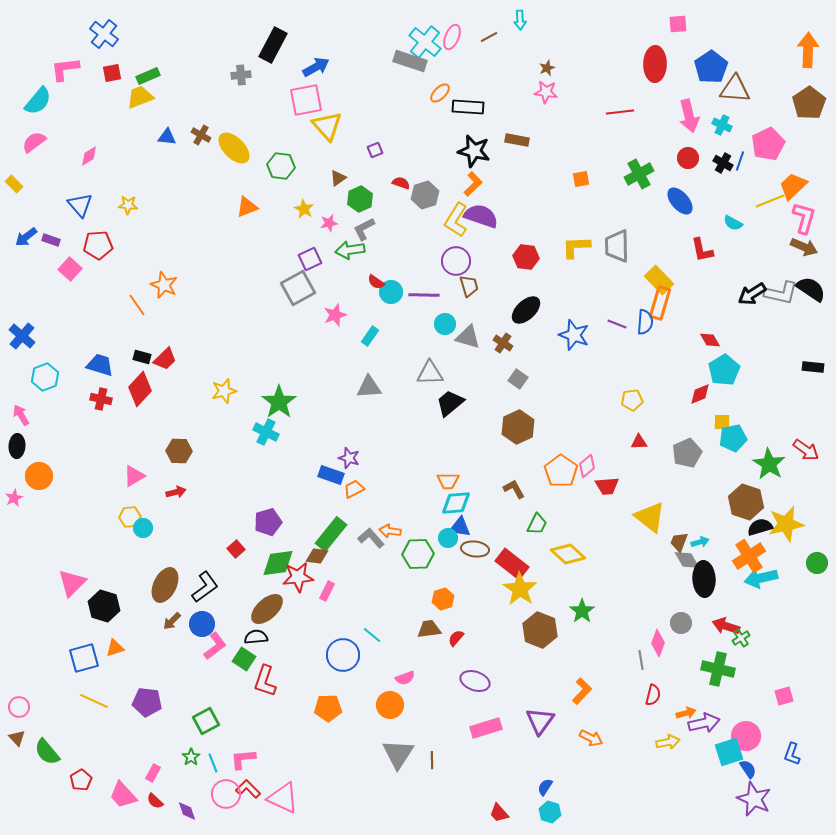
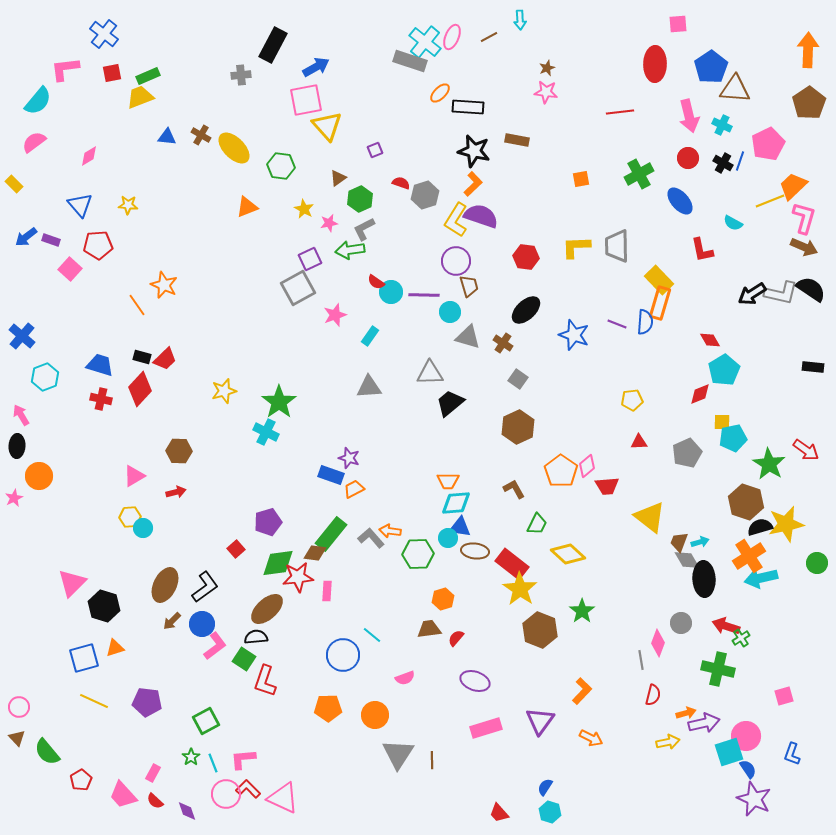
cyan circle at (445, 324): moved 5 px right, 12 px up
brown ellipse at (475, 549): moved 2 px down
brown diamond at (317, 556): moved 2 px left, 3 px up
pink rectangle at (327, 591): rotated 24 degrees counterclockwise
orange circle at (390, 705): moved 15 px left, 10 px down
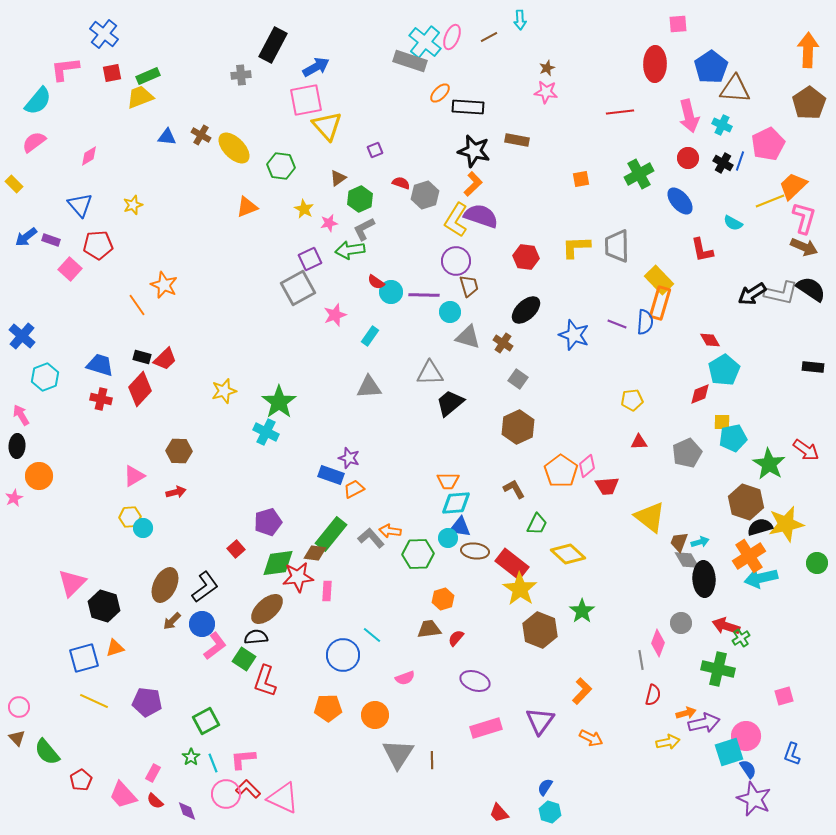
yellow star at (128, 205): moved 5 px right; rotated 24 degrees counterclockwise
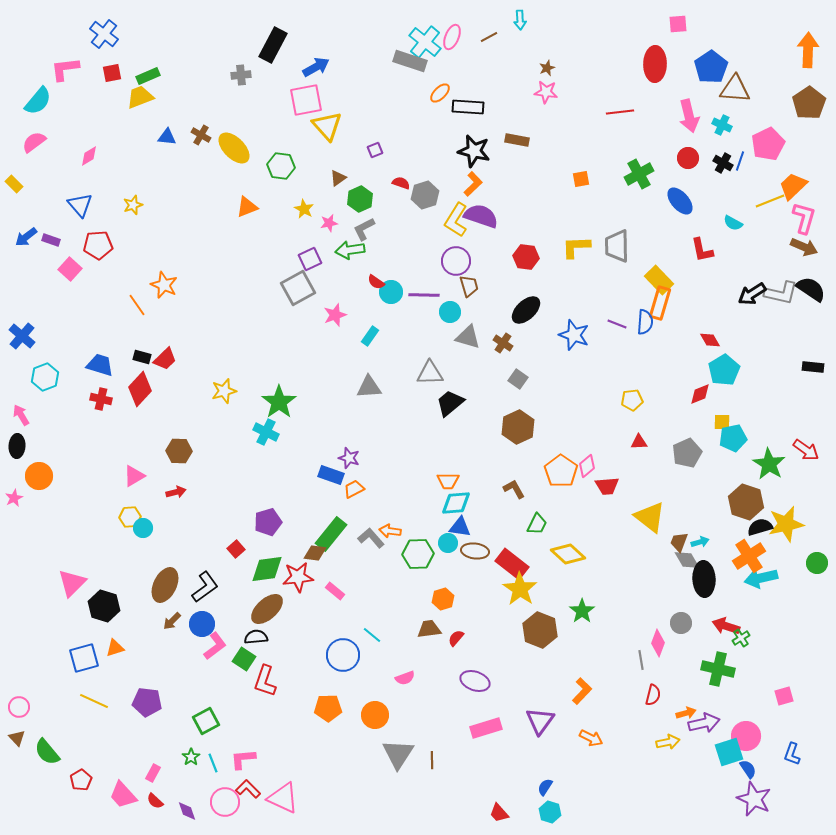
cyan circle at (448, 538): moved 5 px down
green diamond at (278, 563): moved 11 px left, 6 px down
pink rectangle at (327, 591): moved 8 px right; rotated 54 degrees counterclockwise
pink circle at (226, 794): moved 1 px left, 8 px down
